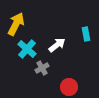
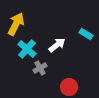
cyan rectangle: rotated 48 degrees counterclockwise
gray cross: moved 2 px left
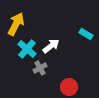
white arrow: moved 6 px left, 1 px down
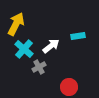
cyan rectangle: moved 8 px left, 2 px down; rotated 40 degrees counterclockwise
cyan cross: moved 3 px left
gray cross: moved 1 px left, 1 px up
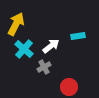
gray cross: moved 5 px right
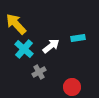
yellow arrow: rotated 70 degrees counterclockwise
cyan rectangle: moved 2 px down
gray cross: moved 5 px left, 5 px down
red circle: moved 3 px right
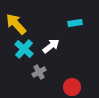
cyan rectangle: moved 3 px left, 15 px up
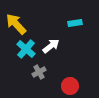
cyan cross: moved 2 px right
red circle: moved 2 px left, 1 px up
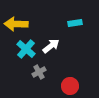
yellow arrow: rotated 45 degrees counterclockwise
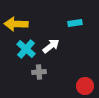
gray cross: rotated 24 degrees clockwise
red circle: moved 15 px right
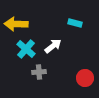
cyan rectangle: rotated 24 degrees clockwise
white arrow: moved 2 px right
red circle: moved 8 px up
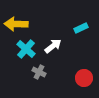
cyan rectangle: moved 6 px right, 5 px down; rotated 40 degrees counterclockwise
gray cross: rotated 32 degrees clockwise
red circle: moved 1 px left
